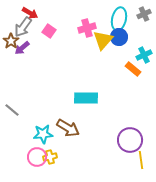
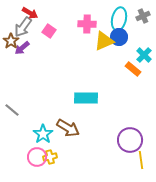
gray cross: moved 1 px left, 2 px down
pink cross: moved 4 px up; rotated 18 degrees clockwise
yellow triangle: moved 1 px right, 1 px down; rotated 25 degrees clockwise
cyan cross: rotated 21 degrees counterclockwise
cyan star: rotated 30 degrees counterclockwise
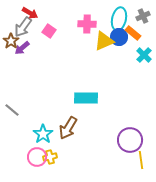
orange rectangle: moved 36 px up
brown arrow: rotated 90 degrees clockwise
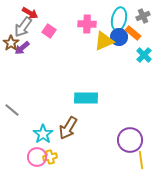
brown star: moved 2 px down
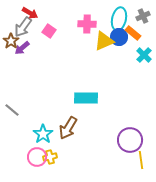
brown star: moved 2 px up
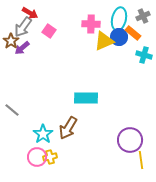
pink cross: moved 4 px right
cyan cross: rotated 28 degrees counterclockwise
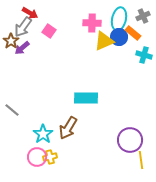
pink cross: moved 1 px right, 1 px up
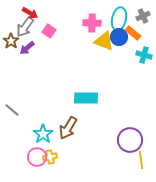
gray arrow: moved 2 px right
yellow triangle: rotated 45 degrees clockwise
purple arrow: moved 5 px right
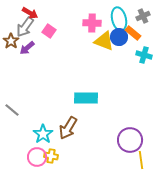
cyan ellipse: rotated 25 degrees counterclockwise
yellow cross: moved 1 px right, 1 px up; rotated 24 degrees clockwise
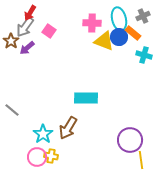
red arrow: rotated 91 degrees clockwise
